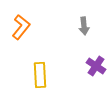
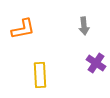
orange L-shape: moved 2 px right, 2 px down; rotated 40 degrees clockwise
purple cross: moved 3 px up
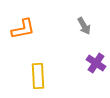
gray arrow: rotated 24 degrees counterclockwise
yellow rectangle: moved 2 px left, 1 px down
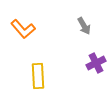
orange L-shape: rotated 60 degrees clockwise
purple cross: rotated 30 degrees clockwise
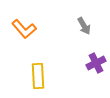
orange L-shape: moved 1 px right
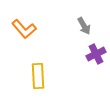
purple cross: moved 9 px up
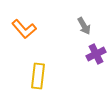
yellow rectangle: rotated 10 degrees clockwise
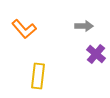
gray arrow: rotated 60 degrees counterclockwise
purple cross: rotated 24 degrees counterclockwise
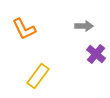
orange L-shape: rotated 15 degrees clockwise
yellow rectangle: rotated 30 degrees clockwise
